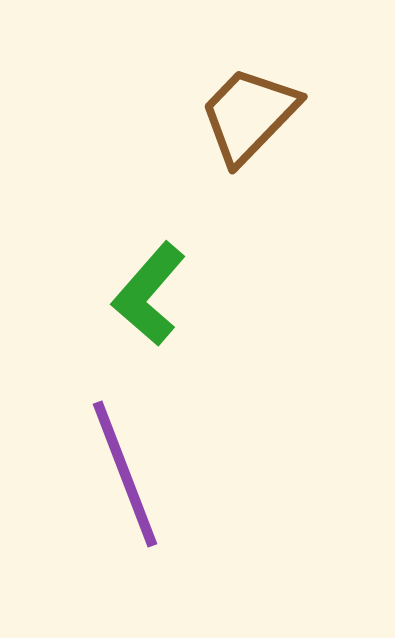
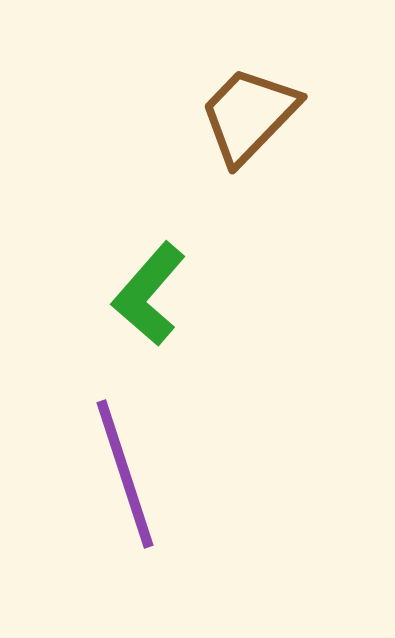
purple line: rotated 3 degrees clockwise
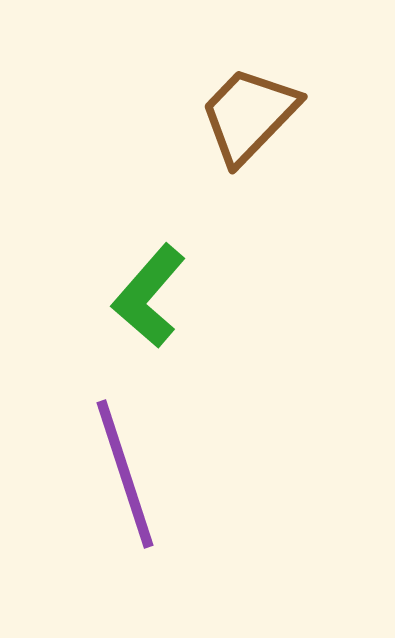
green L-shape: moved 2 px down
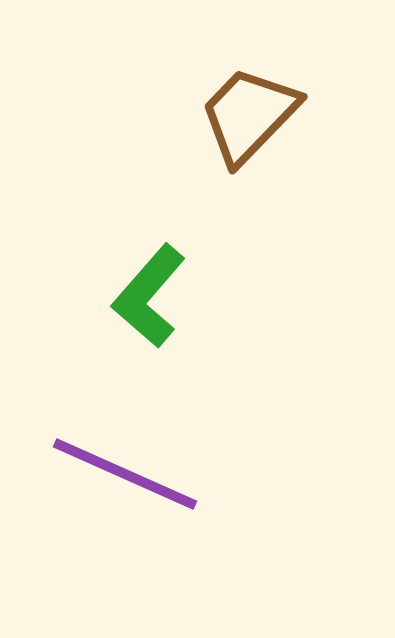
purple line: rotated 48 degrees counterclockwise
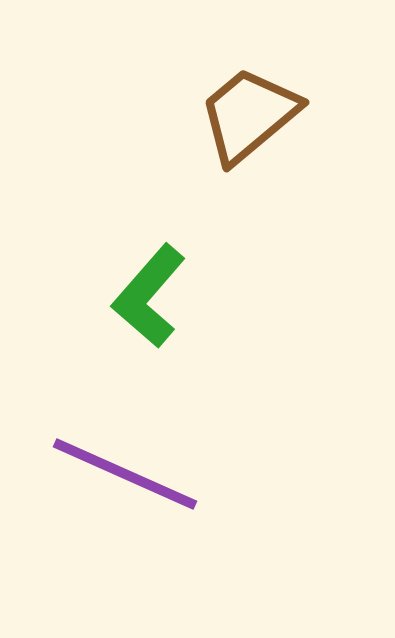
brown trapezoid: rotated 6 degrees clockwise
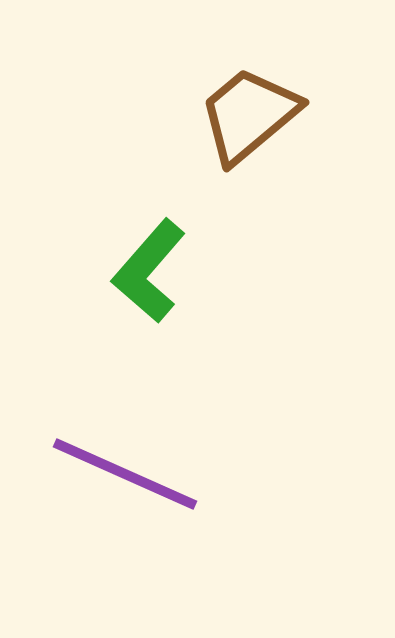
green L-shape: moved 25 px up
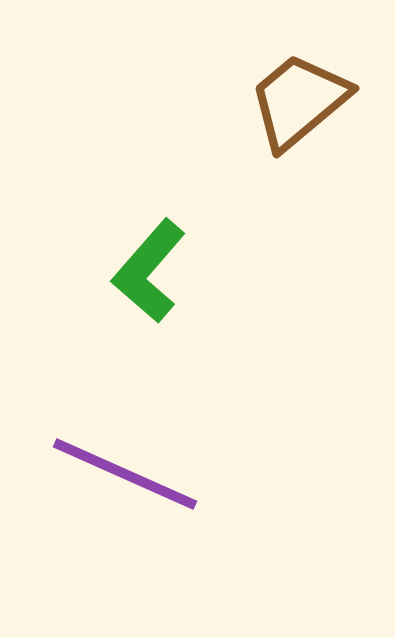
brown trapezoid: moved 50 px right, 14 px up
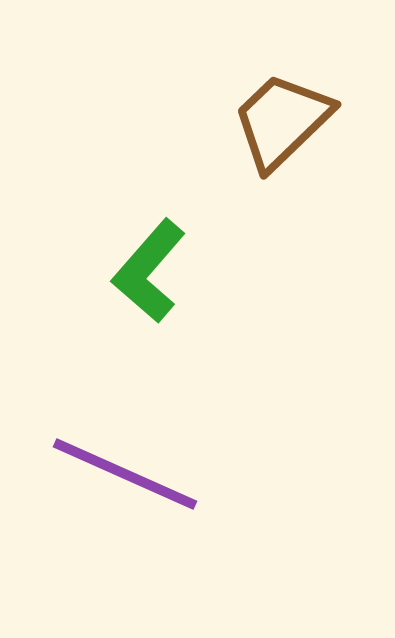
brown trapezoid: moved 17 px left, 20 px down; rotated 4 degrees counterclockwise
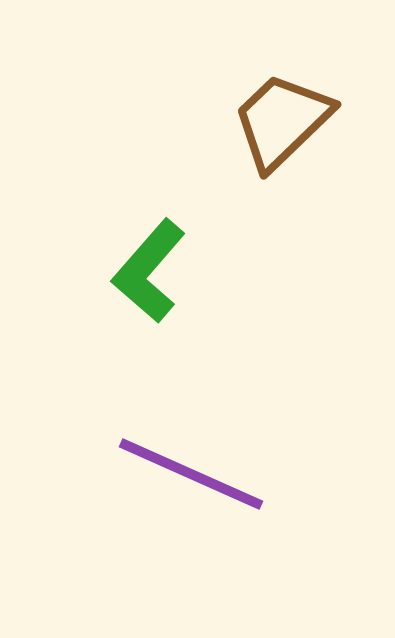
purple line: moved 66 px right
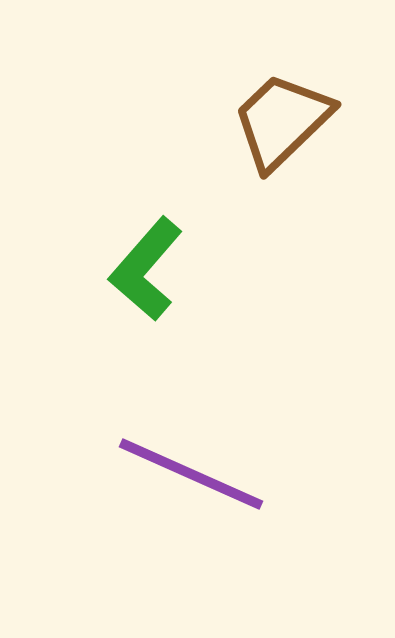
green L-shape: moved 3 px left, 2 px up
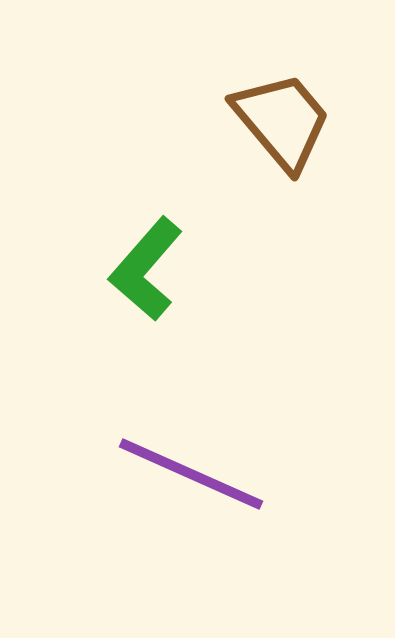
brown trapezoid: rotated 94 degrees clockwise
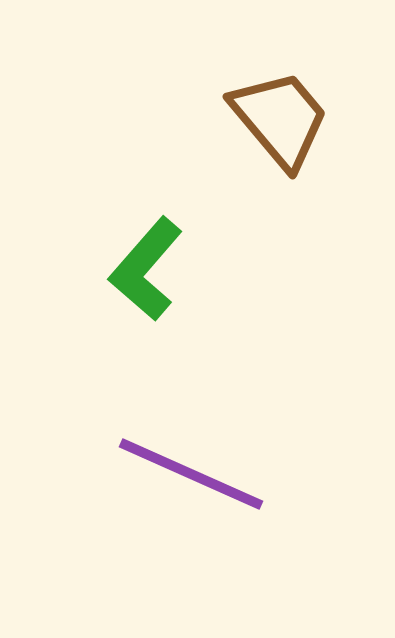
brown trapezoid: moved 2 px left, 2 px up
